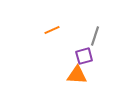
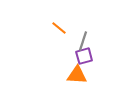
orange line: moved 7 px right, 2 px up; rotated 63 degrees clockwise
gray line: moved 12 px left, 5 px down
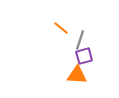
orange line: moved 2 px right
gray line: moved 3 px left, 1 px up
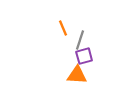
orange line: moved 2 px right; rotated 28 degrees clockwise
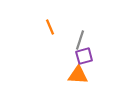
orange line: moved 13 px left, 1 px up
orange triangle: moved 1 px right
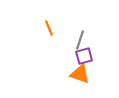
orange line: moved 1 px left, 1 px down
orange triangle: moved 2 px right, 1 px up; rotated 15 degrees clockwise
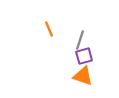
orange line: moved 1 px down
orange triangle: moved 3 px right, 2 px down
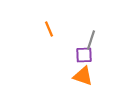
gray line: moved 11 px right
purple square: moved 1 px up; rotated 12 degrees clockwise
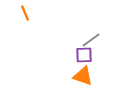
orange line: moved 24 px left, 16 px up
gray line: rotated 36 degrees clockwise
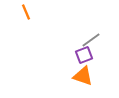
orange line: moved 1 px right, 1 px up
purple square: rotated 18 degrees counterclockwise
